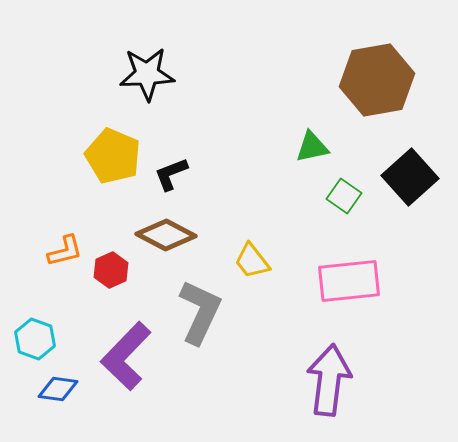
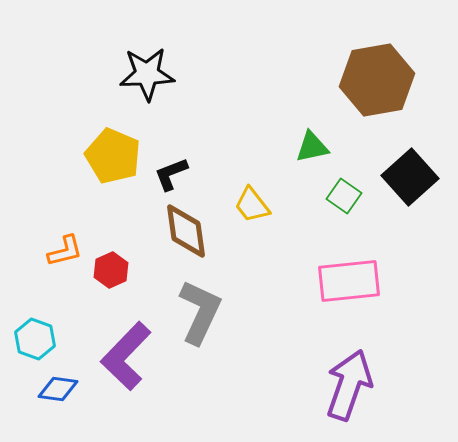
brown diamond: moved 20 px right, 4 px up; rotated 54 degrees clockwise
yellow trapezoid: moved 56 px up
purple arrow: moved 20 px right, 5 px down; rotated 12 degrees clockwise
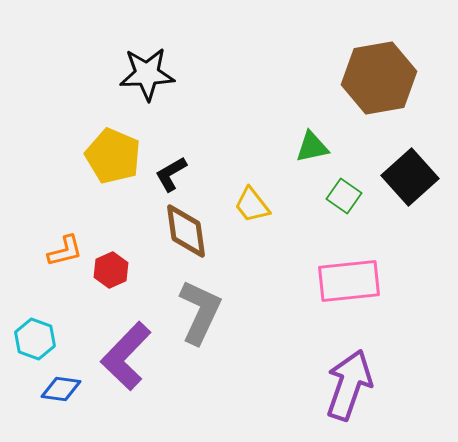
brown hexagon: moved 2 px right, 2 px up
black L-shape: rotated 9 degrees counterclockwise
blue diamond: moved 3 px right
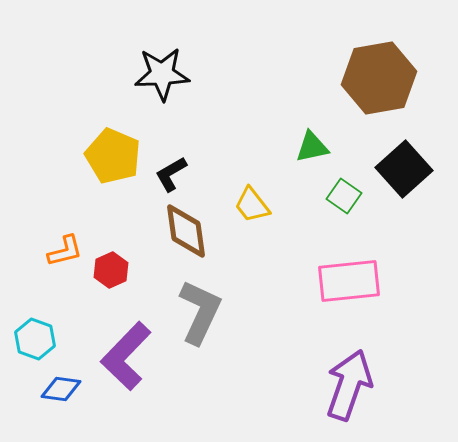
black star: moved 15 px right
black square: moved 6 px left, 8 px up
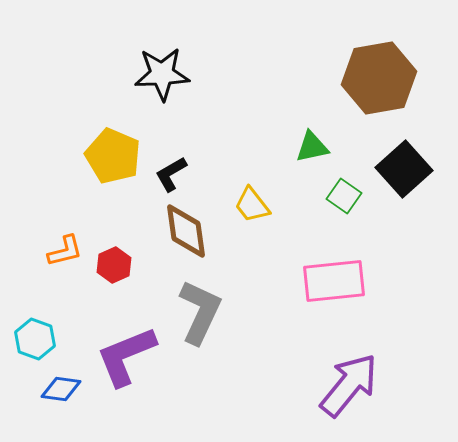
red hexagon: moved 3 px right, 5 px up
pink rectangle: moved 15 px left
purple L-shape: rotated 24 degrees clockwise
purple arrow: rotated 20 degrees clockwise
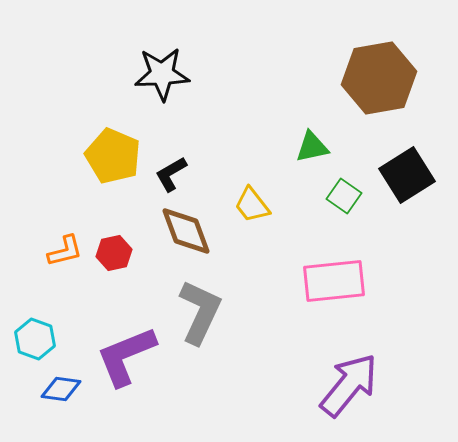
black square: moved 3 px right, 6 px down; rotated 10 degrees clockwise
brown diamond: rotated 12 degrees counterclockwise
red hexagon: moved 12 px up; rotated 12 degrees clockwise
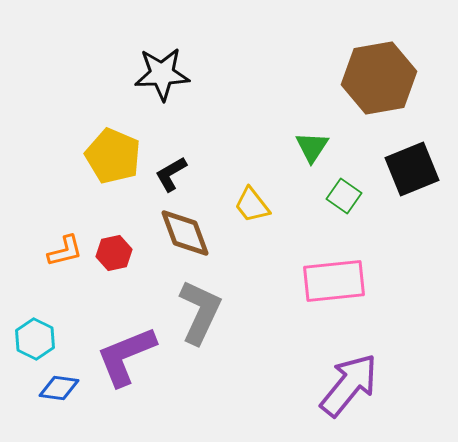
green triangle: rotated 45 degrees counterclockwise
black square: moved 5 px right, 6 px up; rotated 10 degrees clockwise
brown diamond: moved 1 px left, 2 px down
cyan hexagon: rotated 6 degrees clockwise
blue diamond: moved 2 px left, 1 px up
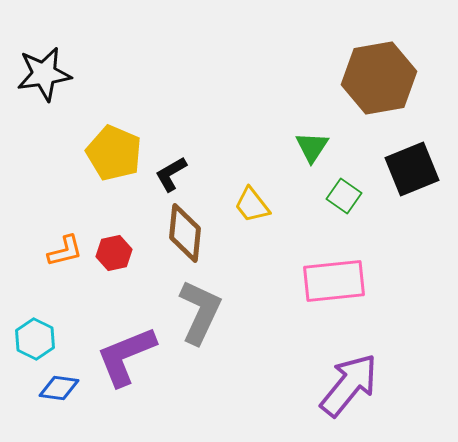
black star: moved 118 px left; rotated 6 degrees counterclockwise
yellow pentagon: moved 1 px right, 3 px up
brown diamond: rotated 26 degrees clockwise
